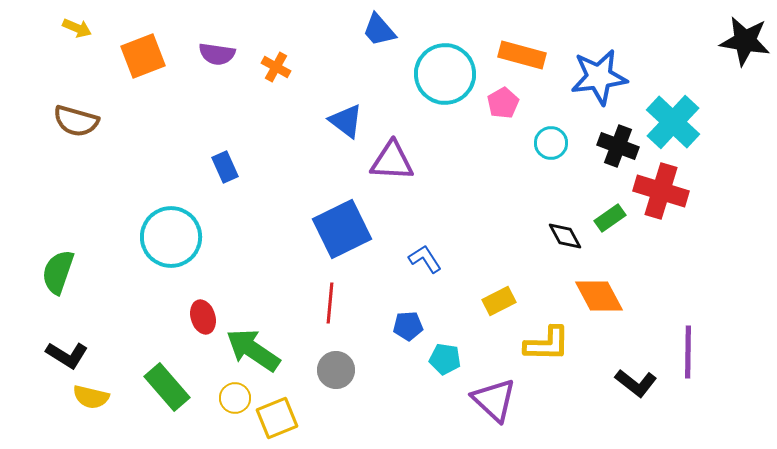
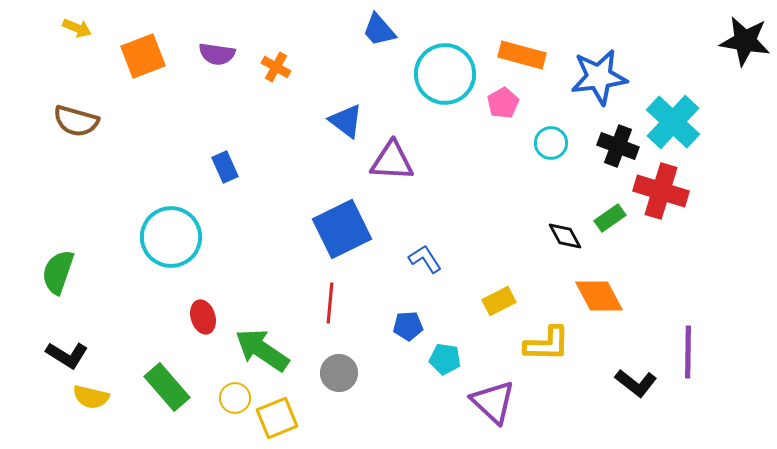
green arrow at (253, 350): moved 9 px right
gray circle at (336, 370): moved 3 px right, 3 px down
purple triangle at (494, 400): moved 1 px left, 2 px down
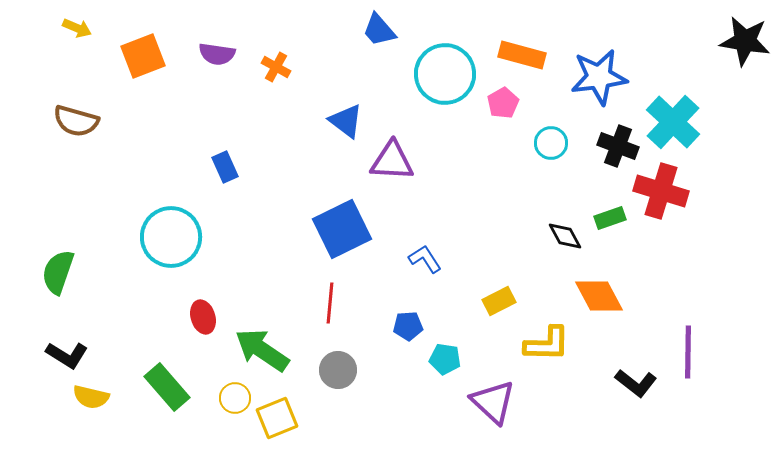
green rectangle at (610, 218): rotated 16 degrees clockwise
gray circle at (339, 373): moved 1 px left, 3 px up
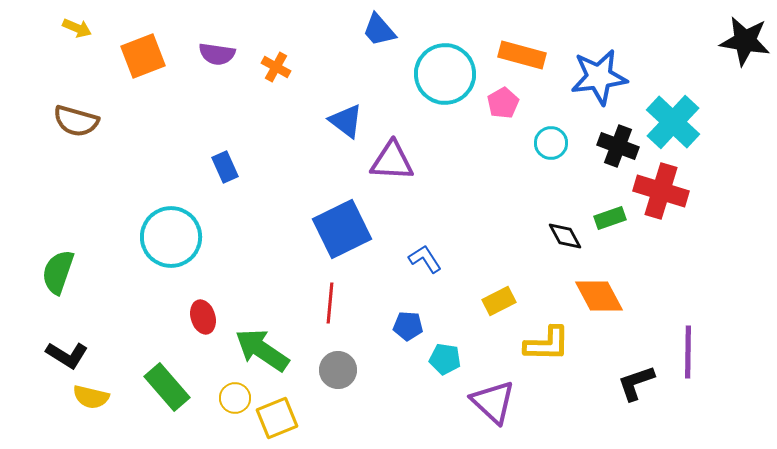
blue pentagon at (408, 326): rotated 8 degrees clockwise
black L-shape at (636, 383): rotated 123 degrees clockwise
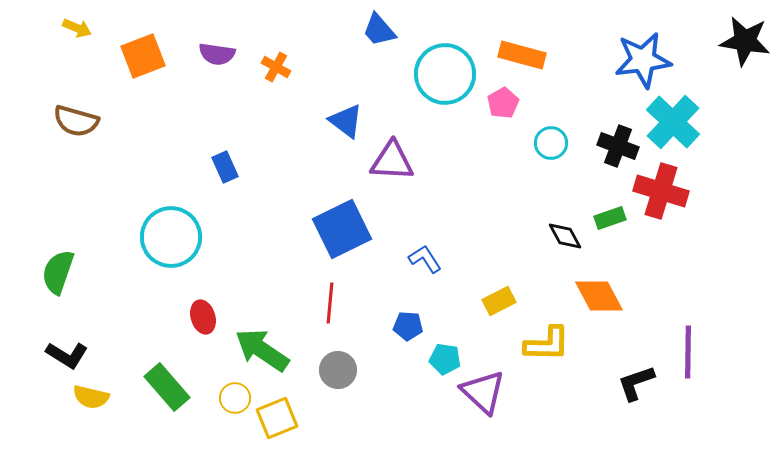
blue star at (599, 77): moved 44 px right, 17 px up
purple triangle at (493, 402): moved 10 px left, 10 px up
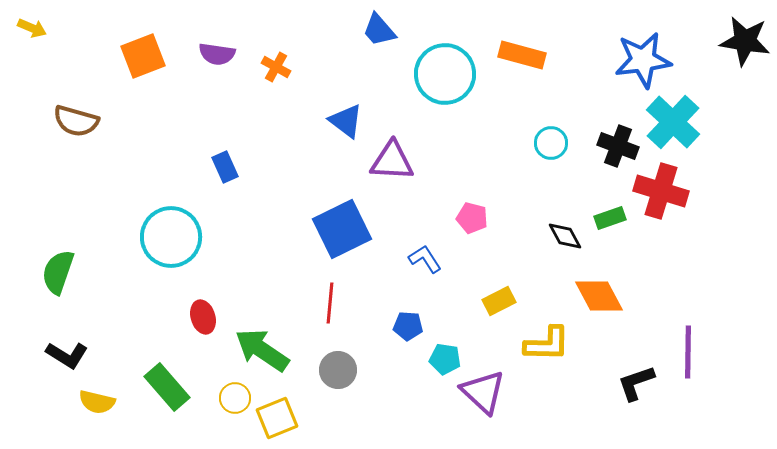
yellow arrow at (77, 28): moved 45 px left
pink pentagon at (503, 103): moved 31 px left, 115 px down; rotated 28 degrees counterclockwise
yellow semicircle at (91, 397): moved 6 px right, 5 px down
